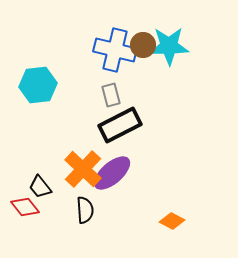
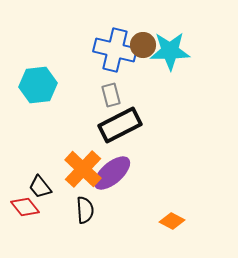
cyan star: moved 1 px right, 5 px down
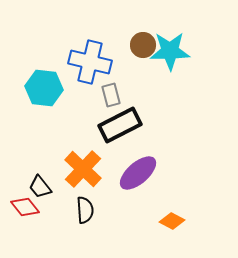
blue cross: moved 25 px left, 12 px down
cyan hexagon: moved 6 px right, 3 px down; rotated 12 degrees clockwise
purple ellipse: moved 26 px right
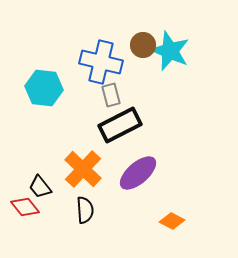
cyan star: rotated 24 degrees clockwise
blue cross: moved 11 px right
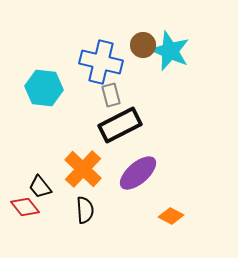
orange diamond: moved 1 px left, 5 px up
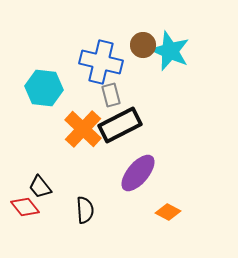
orange cross: moved 40 px up
purple ellipse: rotated 9 degrees counterclockwise
orange diamond: moved 3 px left, 4 px up
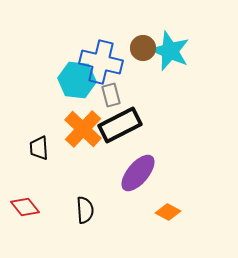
brown circle: moved 3 px down
cyan hexagon: moved 33 px right, 8 px up
black trapezoid: moved 1 px left, 39 px up; rotated 35 degrees clockwise
